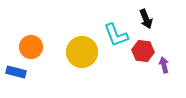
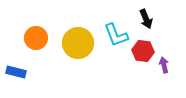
orange circle: moved 5 px right, 9 px up
yellow circle: moved 4 px left, 9 px up
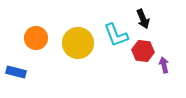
black arrow: moved 3 px left
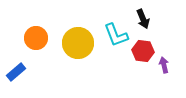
blue rectangle: rotated 54 degrees counterclockwise
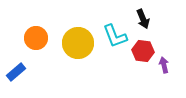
cyan L-shape: moved 1 px left, 1 px down
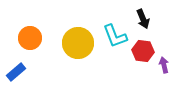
orange circle: moved 6 px left
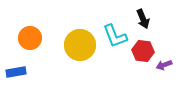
yellow circle: moved 2 px right, 2 px down
purple arrow: rotated 98 degrees counterclockwise
blue rectangle: rotated 30 degrees clockwise
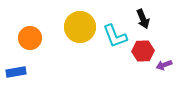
yellow circle: moved 18 px up
red hexagon: rotated 10 degrees counterclockwise
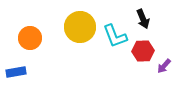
purple arrow: moved 1 px down; rotated 28 degrees counterclockwise
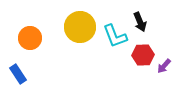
black arrow: moved 3 px left, 3 px down
red hexagon: moved 4 px down
blue rectangle: moved 2 px right, 2 px down; rotated 66 degrees clockwise
